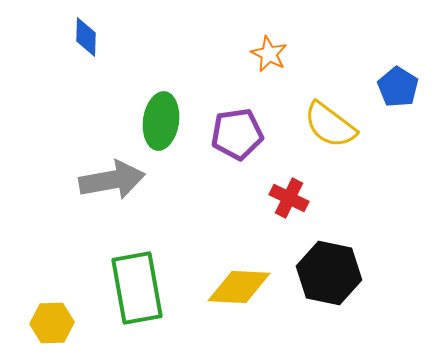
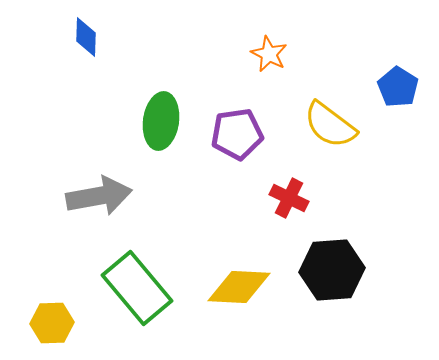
gray arrow: moved 13 px left, 16 px down
black hexagon: moved 3 px right, 3 px up; rotated 16 degrees counterclockwise
green rectangle: rotated 30 degrees counterclockwise
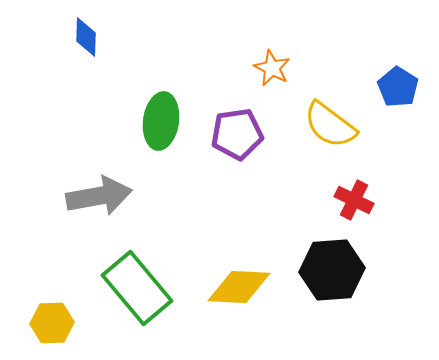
orange star: moved 3 px right, 14 px down
red cross: moved 65 px right, 2 px down
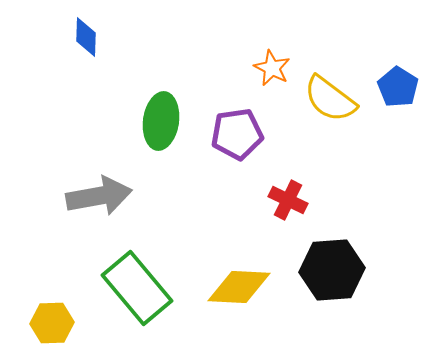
yellow semicircle: moved 26 px up
red cross: moved 66 px left
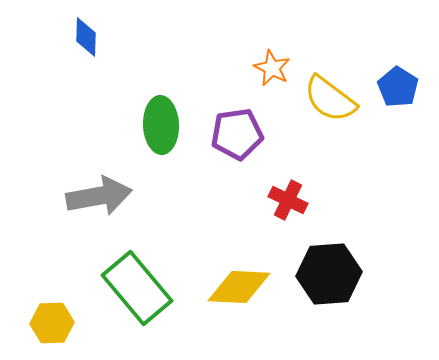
green ellipse: moved 4 px down; rotated 10 degrees counterclockwise
black hexagon: moved 3 px left, 4 px down
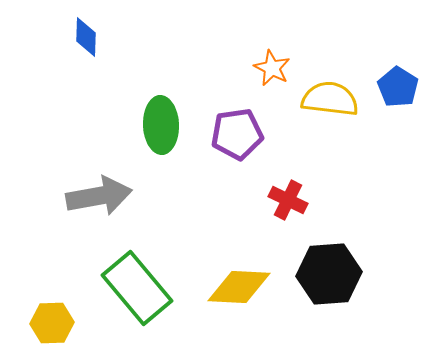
yellow semicircle: rotated 150 degrees clockwise
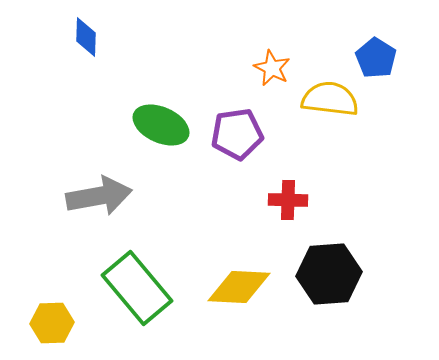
blue pentagon: moved 22 px left, 29 px up
green ellipse: rotated 64 degrees counterclockwise
red cross: rotated 24 degrees counterclockwise
